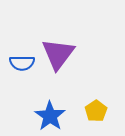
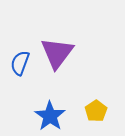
purple triangle: moved 1 px left, 1 px up
blue semicircle: moved 2 px left; rotated 110 degrees clockwise
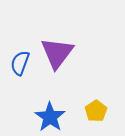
blue star: moved 1 px down
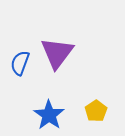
blue star: moved 1 px left, 2 px up
